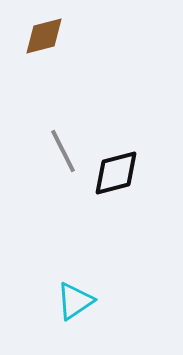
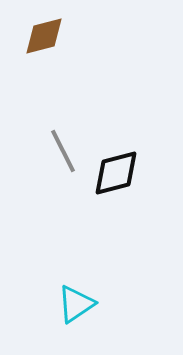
cyan triangle: moved 1 px right, 3 px down
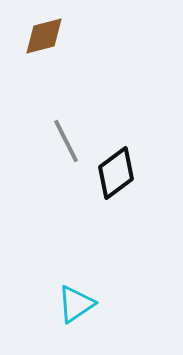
gray line: moved 3 px right, 10 px up
black diamond: rotated 22 degrees counterclockwise
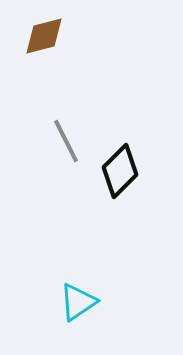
black diamond: moved 4 px right, 2 px up; rotated 8 degrees counterclockwise
cyan triangle: moved 2 px right, 2 px up
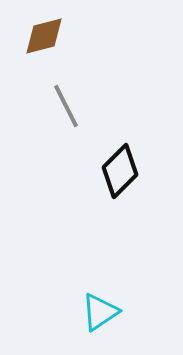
gray line: moved 35 px up
cyan triangle: moved 22 px right, 10 px down
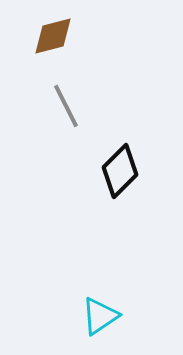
brown diamond: moved 9 px right
cyan triangle: moved 4 px down
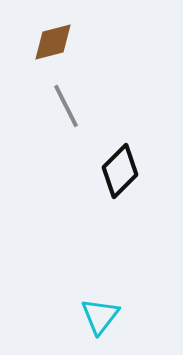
brown diamond: moved 6 px down
cyan triangle: rotated 18 degrees counterclockwise
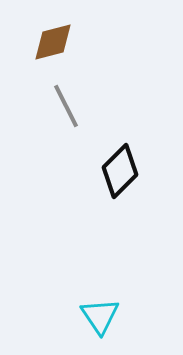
cyan triangle: rotated 12 degrees counterclockwise
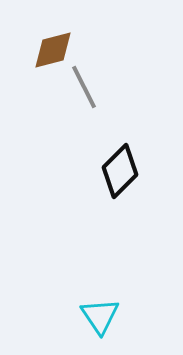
brown diamond: moved 8 px down
gray line: moved 18 px right, 19 px up
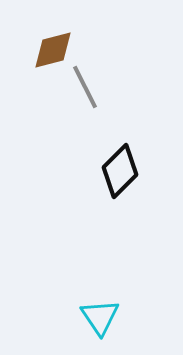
gray line: moved 1 px right
cyan triangle: moved 1 px down
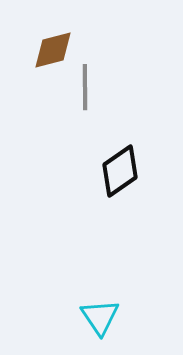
gray line: rotated 27 degrees clockwise
black diamond: rotated 10 degrees clockwise
